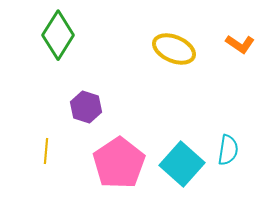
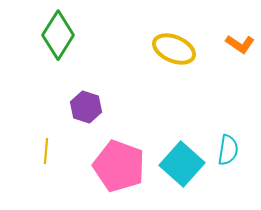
pink pentagon: moved 3 px down; rotated 18 degrees counterclockwise
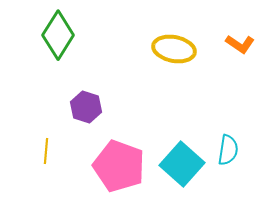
yellow ellipse: rotated 12 degrees counterclockwise
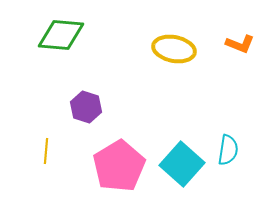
green diamond: moved 3 px right; rotated 63 degrees clockwise
orange L-shape: rotated 12 degrees counterclockwise
pink pentagon: rotated 21 degrees clockwise
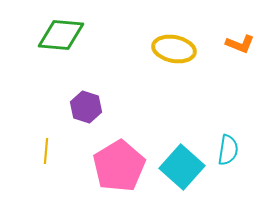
cyan square: moved 3 px down
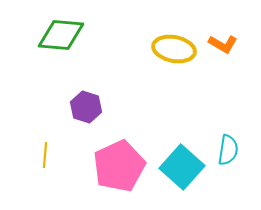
orange L-shape: moved 17 px left; rotated 8 degrees clockwise
yellow line: moved 1 px left, 4 px down
pink pentagon: rotated 6 degrees clockwise
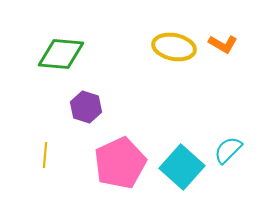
green diamond: moved 19 px down
yellow ellipse: moved 2 px up
cyan semicircle: rotated 144 degrees counterclockwise
pink pentagon: moved 1 px right, 3 px up
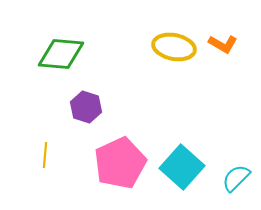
cyan semicircle: moved 8 px right, 28 px down
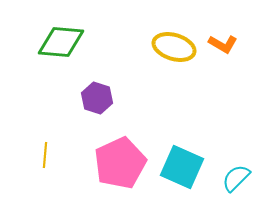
yellow ellipse: rotated 6 degrees clockwise
green diamond: moved 12 px up
purple hexagon: moved 11 px right, 9 px up
cyan square: rotated 18 degrees counterclockwise
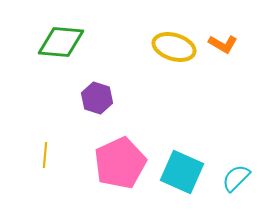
cyan square: moved 5 px down
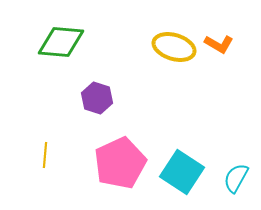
orange L-shape: moved 4 px left
cyan square: rotated 9 degrees clockwise
cyan semicircle: rotated 16 degrees counterclockwise
